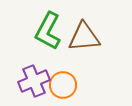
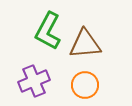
brown triangle: moved 1 px right, 7 px down
orange circle: moved 22 px right
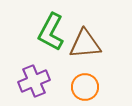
green L-shape: moved 3 px right, 1 px down
orange circle: moved 2 px down
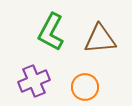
brown triangle: moved 15 px right, 5 px up
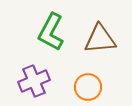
orange circle: moved 3 px right
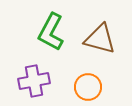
brown triangle: rotated 20 degrees clockwise
purple cross: rotated 12 degrees clockwise
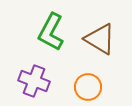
brown triangle: rotated 16 degrees clockwise
purple cross: rotated 32 degrees clockwise
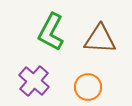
brown triangle: rotated 28 degrees counterclockwise
purple cross: rotated 20 degrees clockwise
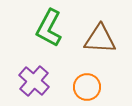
green L-shape: moved 2 px left, 4 px up
orange circle: moved 1 px left
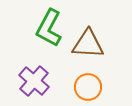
brown triangle: moved 12 px left, 5 px down
orange circle: moved 1 px right
